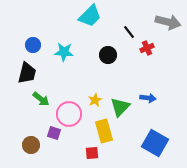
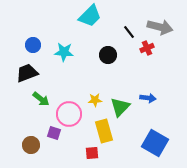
gray arrow: moved 8 px left, 5 px down
black trapezoid: rotated 125 degrees counterclockwise
yellow star: rotated 24 degrees clockwise
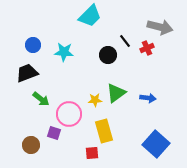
black line: moved 4 px left, 9 px down
green triangle: moved 4 px left, 14 px up; rotated 10 degrees clockwise
blue square: moved 1 px right, 1 px down; rotated 12 degrees clockwise
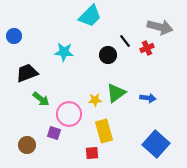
blue circle: moved 19 px left, 9 px up
brown circle: moved 4 px left
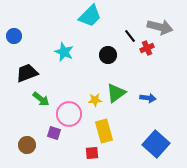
black line: moved 5 px right, 5 px up
cyan star: rotated 18 degrees clockwise
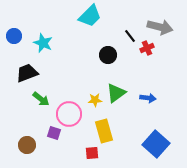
cyan star: moved 21 px left, 9 px up
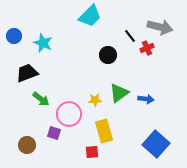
green triangle: moved 3 px right
blue arrow: moved 2 px left, 1 px down
red square: moved 1 px up
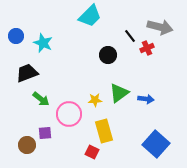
blue circle: moved 2 px right
purple square: moved 9 px left; rotated 24 degrees counterclockwise
red square: rotated 32 degrees clockwise
